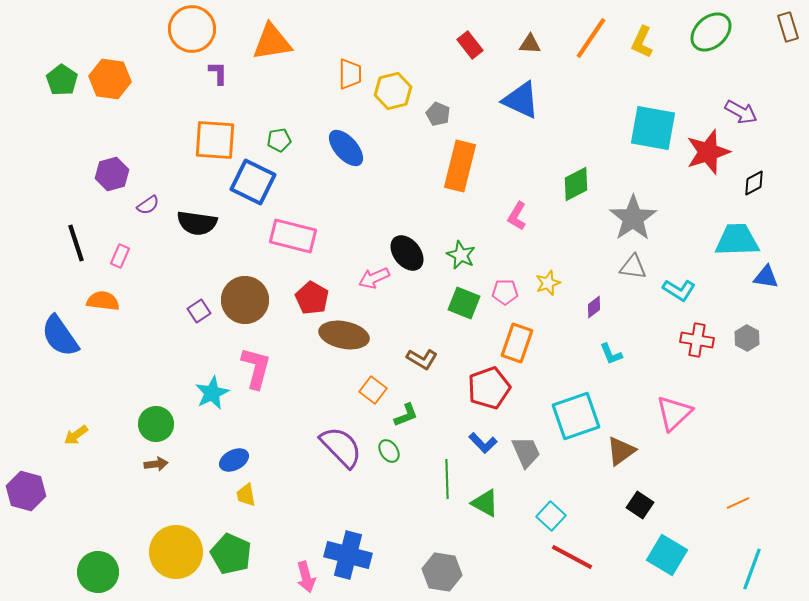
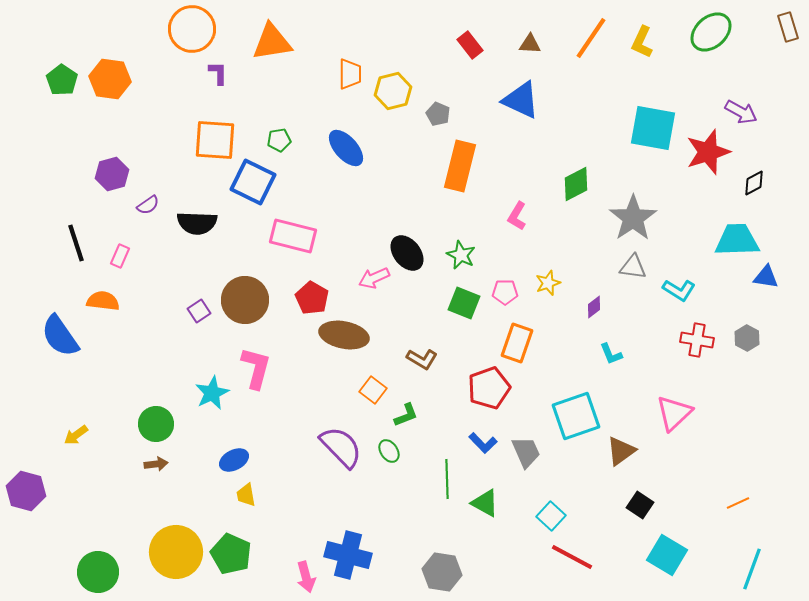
black semicircle at (197, 223): rotated 6 degrees counterclockwise
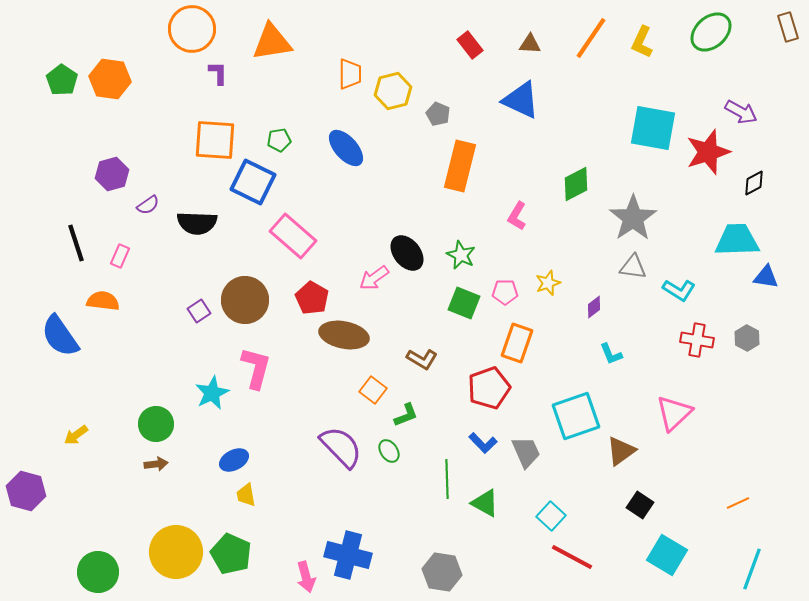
pink rectangle at (293, 236): rotated 27 degrees clockwise
pink arrow at (374, 278): rotated 12 degrees counterclockwise
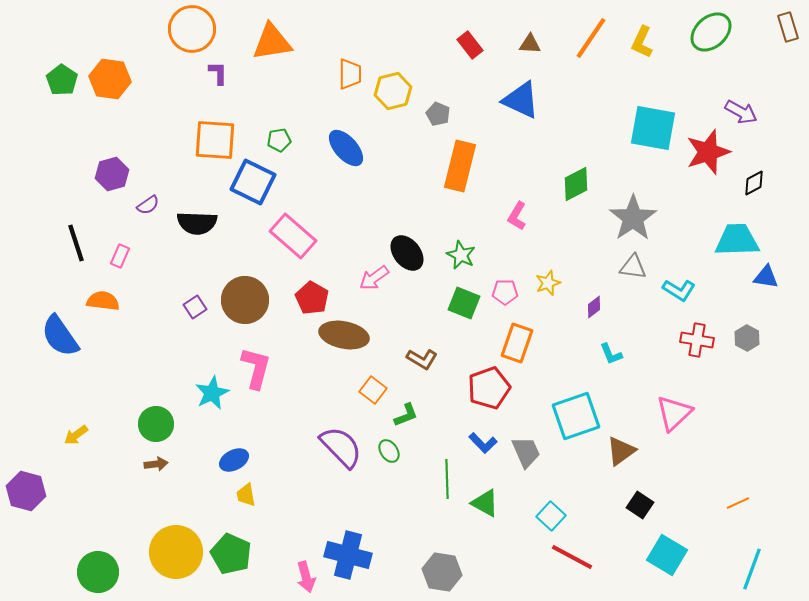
purple square at (199, 311): moved 4 px left, 4 px up
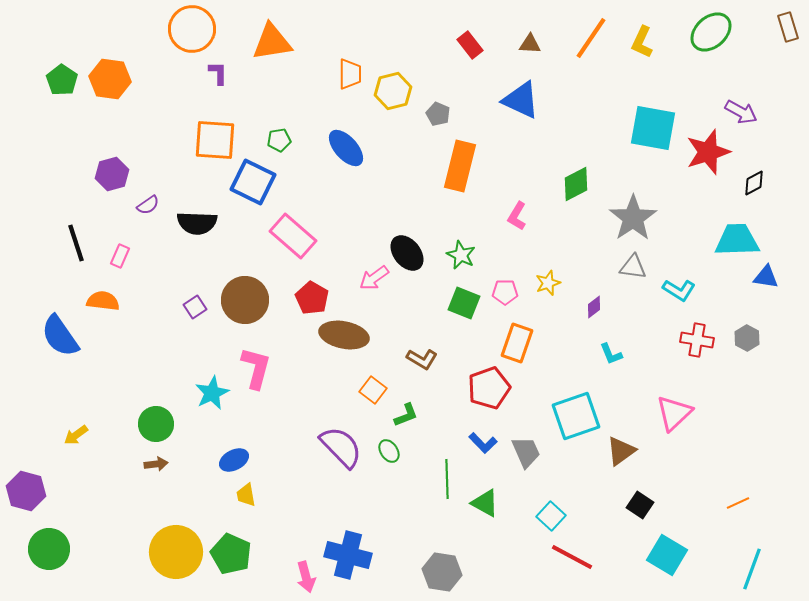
green circle at (98, 572): moved 49 px left, 23 px up
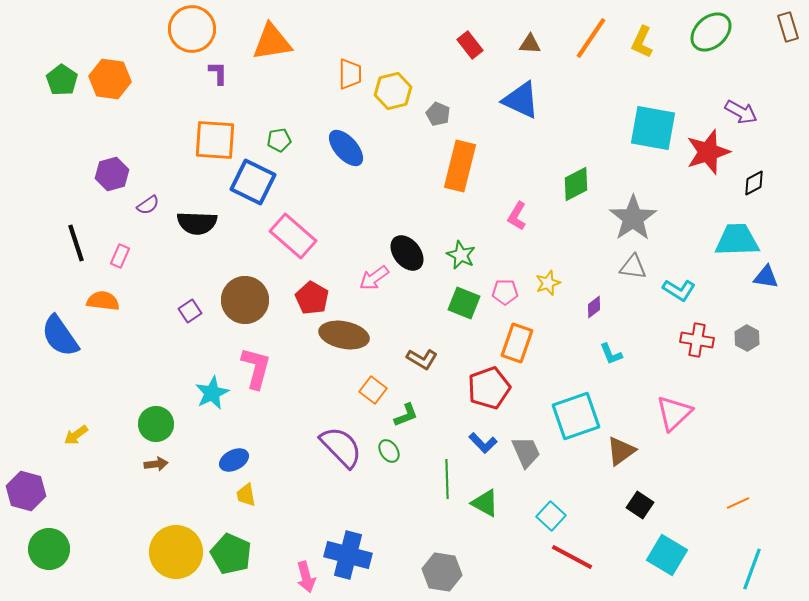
purple square at (195, 307): moved 5 px left, 4 px down
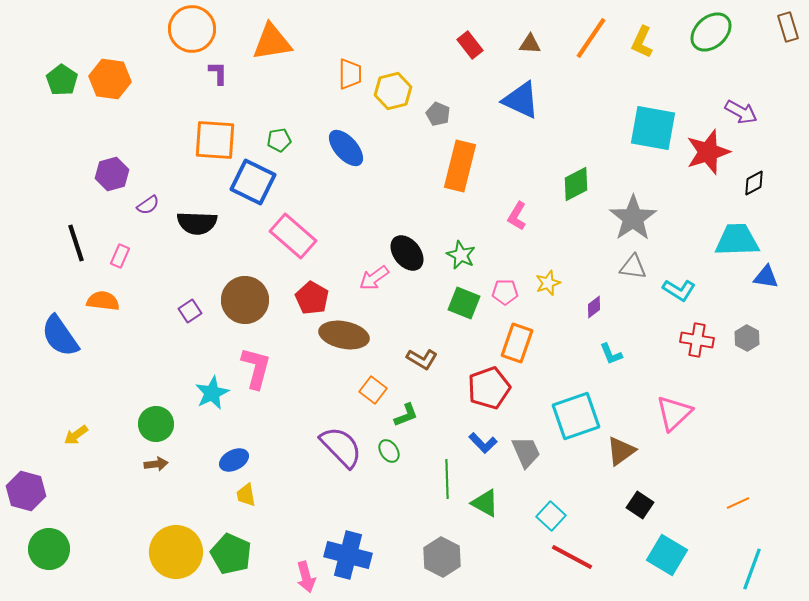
gray hexagon at (442, 572): moved 15 px up; rotated 18 degrees clockwise
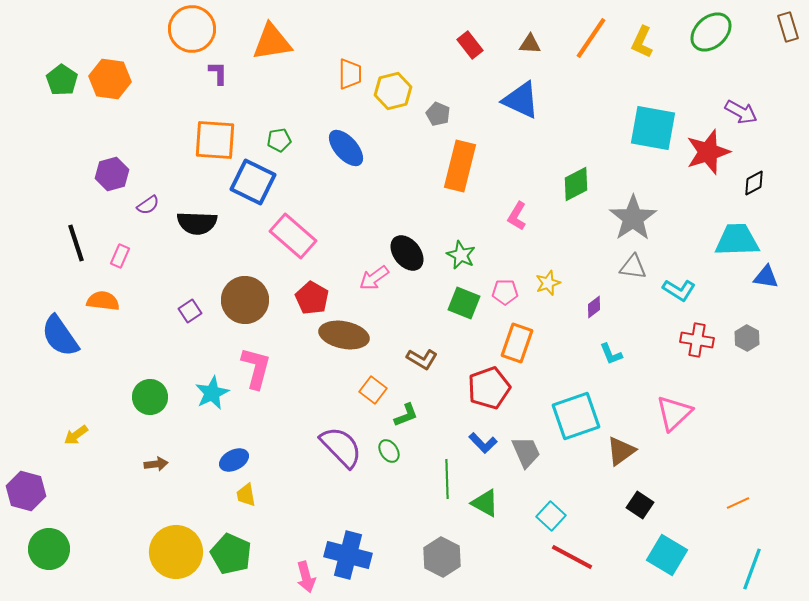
green circle at (156, 424): moved 6 px left, 27 px up
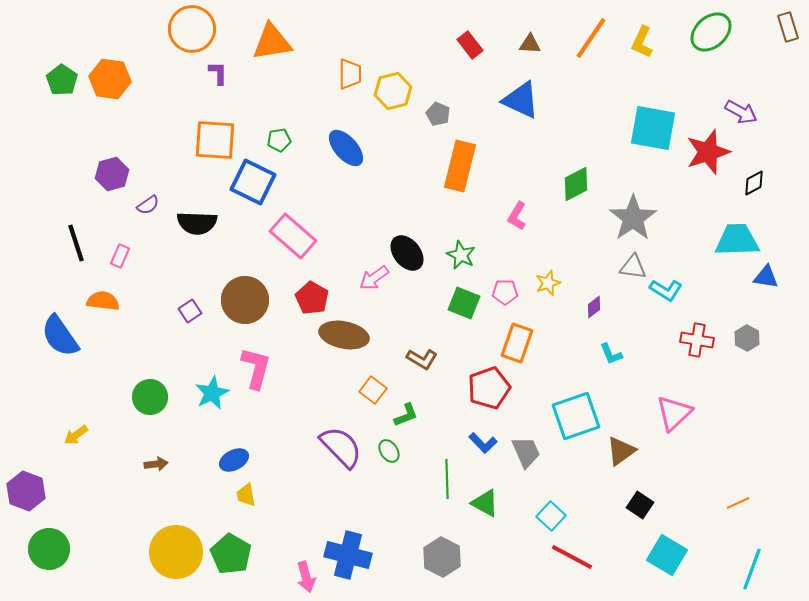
cyan L-shape at (679, 290): moved 13 px left
purple hexagon at (26, 491): rotated 6 degrees clockwise
green pentagon at (231, 554): rotated 6 degrees clockwise
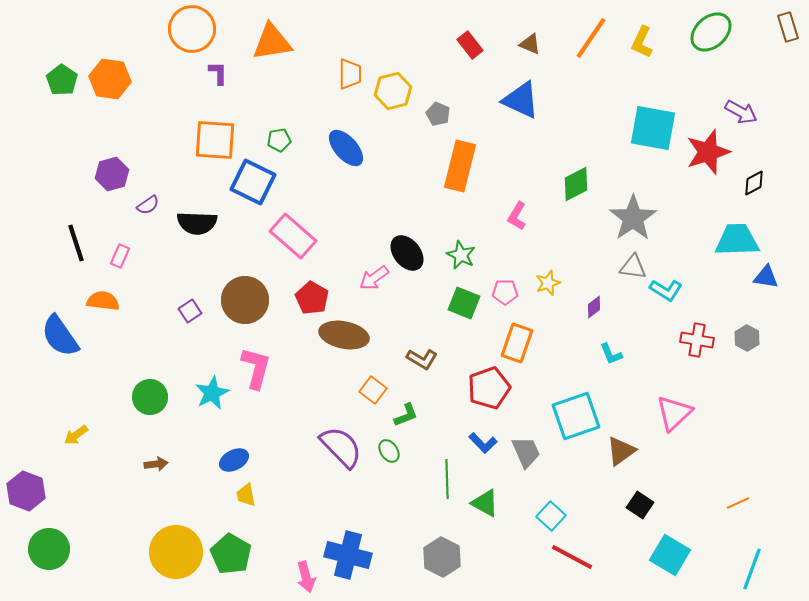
brown triangle at (530, 44): rotated 20 degrees clockwise
cyan square at (667, 555): moved 3 px right
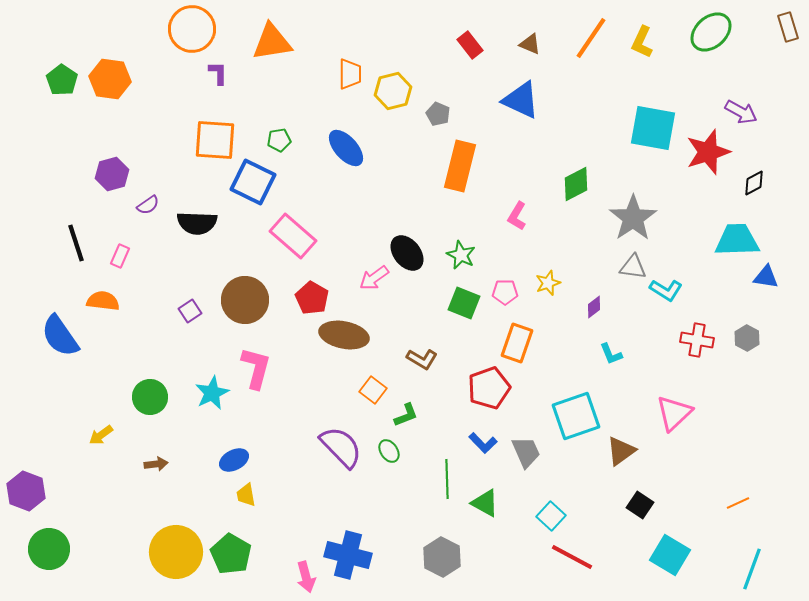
yellow arrow at (76, 435): moved 25 px right
